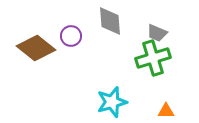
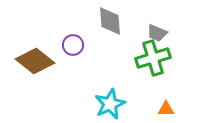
purple circle: moved 2 px right, 9 px down
brown diamond: moved 1 px left, 13 px down
cyan star: moved 2 px left, 2 px down; rotated 8 degrees counterclockwise
orange triangle: moved 2 px up
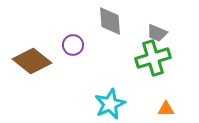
brown diamond: moved 3 px left
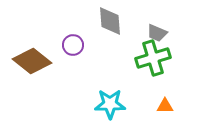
cyan star: rotated 24 degrees clockwise
orange triangle: moved 1 px left, 3 px up
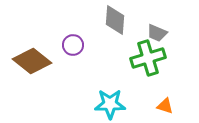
gray diamond: moved 5 px right, 1 px up; rotated 8 degrees clockwise
green cross: moved 5 px left
orange triangle: rotated 18 degrees clockwise
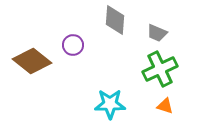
green cross: moved 12 px right, 11 px down; rotated 8 degrees counterclockwise
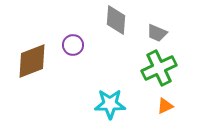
gray diamond: moved 1 px right
brown diamond: rotated 60 degrees counterclockwise
green cross: moved 1 px left, 1 px up
orange triangle: rotated 42 degrees counterclockwise
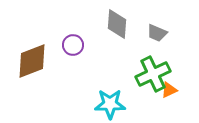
gray diamond: moved 1 px right, 4 px down
green cross: moved 6 px left, 6 px down
orange triangle: moved 4 px right, 16 px up
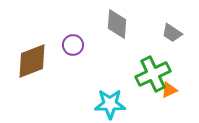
gray trapezoid: moved 15 px right; rotated 10 degrees clockwise
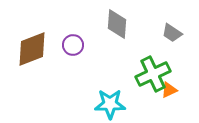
brown diamond: moved 12 px up
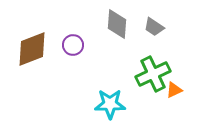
gray trapezoid: moved 18 px left, 6 px up
orange triangle: moved 5 px right
